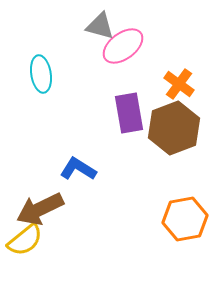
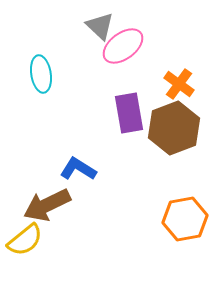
gray triangle: rotated 28 degrees clockwise
brown arrow: moved 7 px right, 4 px up
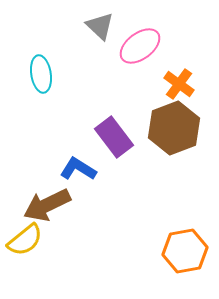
pink ellipse: moved 17 px right
purple rectangle: moved 15 px left, 24 px down; rotated 27 degrees counterclockwise
orange hexagon: moved 32 px down
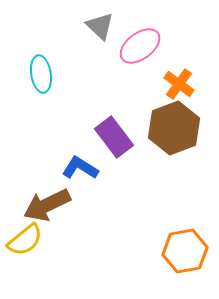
blue L-shape: moved 2 px right, 1 px up
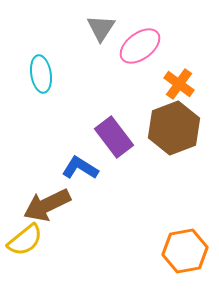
gray triangle: moved 1 px right, 2 px down; rotated 20 degrees clockwise
